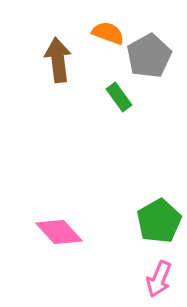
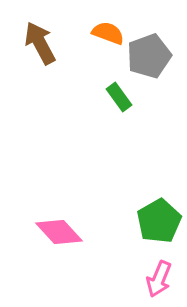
gray pentagon: rotated 9 degrees clockwise
brown arrow: moved 18 px left, 17 px up; rotated 21 degrees counterclockwise
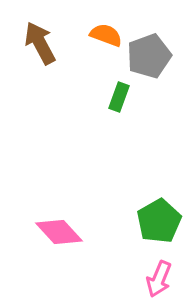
orange semicircle: moved 2 px left, 2 px down
green rectangle: rotated 56 degrees clockwise
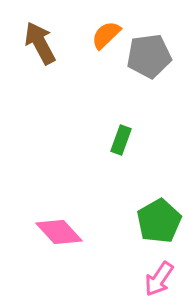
orange semicircle: rotated 64 degrees counterclockwise
gray pentagon: rotated 12 degrees clockwise
green rectangle: moved 2 px right, 43 px down
pink arrow: rotated 12 degrees clockwise
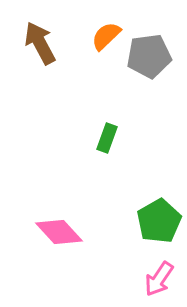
orange semicircle: moved 1 px down
green rectangle: moved 14 px left, 2 px up
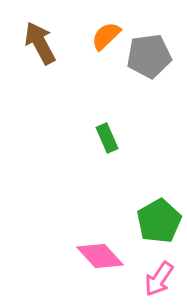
green rectangle: rotated 44 degrees counterclockwise
pink diamond: moved 41 px right, 24 px down
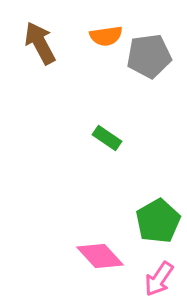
orange semicircle: rotated 144 degrees counterclockwise
green rectangle: rotated 32 degrees counterclockwise
green pentagon: moved 1 px left
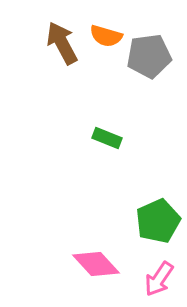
orange semicircle: rotated 24 degrees clockwise
brown arrow: moved 22 px right
green rectangle: rotated 12 degrees counterclockwise
green pentagon: rotated 6 degrees clockwise
pink diamond: moved 4 px left, 8 px down
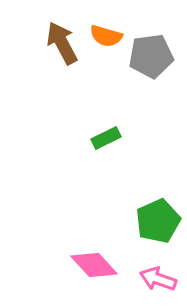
gray pentagon: moved 2 px right
green rectangle: moved 1 px left; rotated 48 degrees counterclockwise
pink diamond: moved 2 px left, 1 px down
pink arrow: moved 1 px left; rotated 75 degrees clockwise
